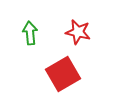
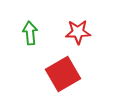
red star: rotated 15 degrees counterclockwise
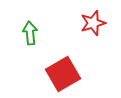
red star: moved 15 px right, 9 px up; rotated 15 degrees counterclockwise
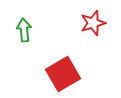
green arrow: moved 6 px left, 3 px up
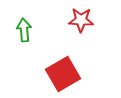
red star: moved 12 px left, 3 px up; rotated 20 degrees clockwise
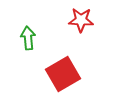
green arrow: moved 4 px right, 8 px down
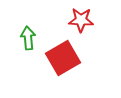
red square: moved 16 px up
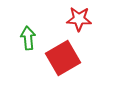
red star: moved 2 px left, 1 px up
